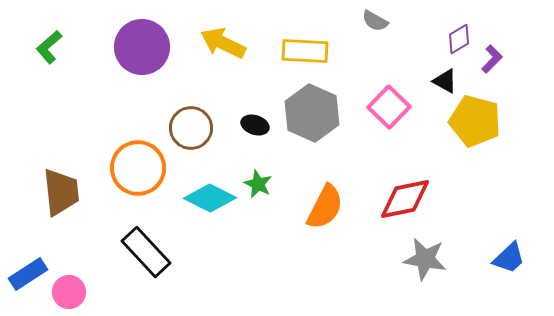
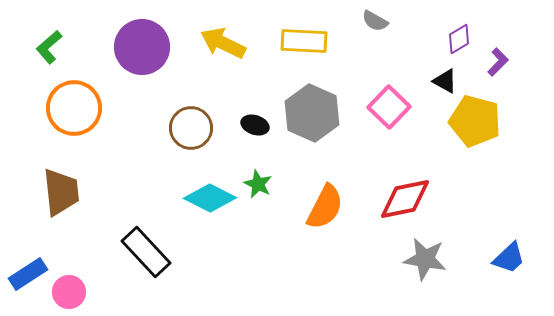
yellow rectangle: moved 1 px left, 10 px up
purple L-shape: moved 6 px right, 3 px down
orange circle: moved 64 px left, 60 px up
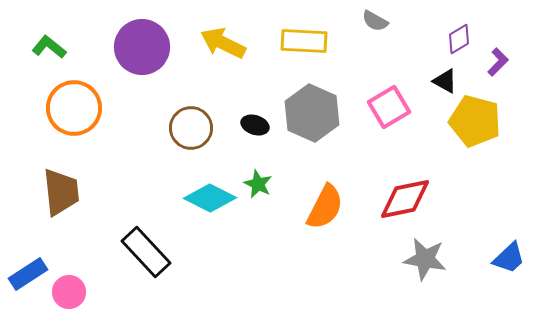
green L-shape: rotated 80 degrees clockwise
pink square: rotated 15 degrees clockwise
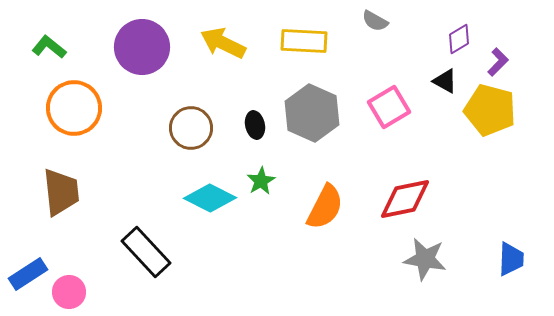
yellow pentagon: moved 15 px right, 11 px up
black ellipse: rotated 60 degrees clockwise
green star: moved 3 px right, 3 px up; rotated 16 degrees clockwise
blue trapezoid: moved 2 px right, 1 px down; rotated 45 degrees counterclockwise
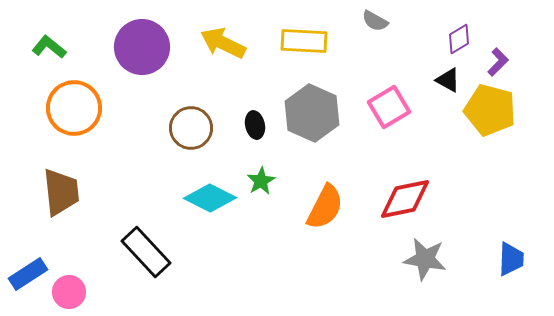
black triangle: moved 3 px right, 1 px up
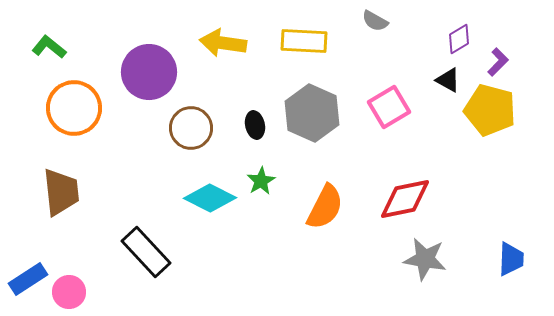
yellow arrow: rotated 18 degrees counterclockwise
purple circle: moved 7 px right, 25 px down
blue rectangle: moved 5 px down
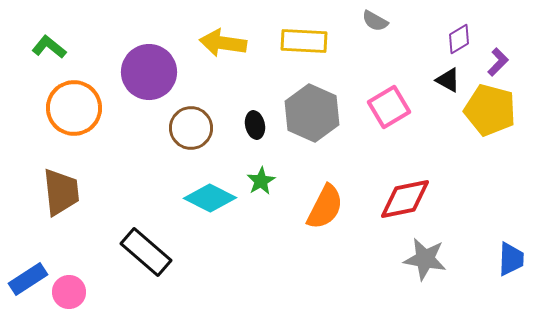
black rectangle: rotated 6 degrees counterclockwise
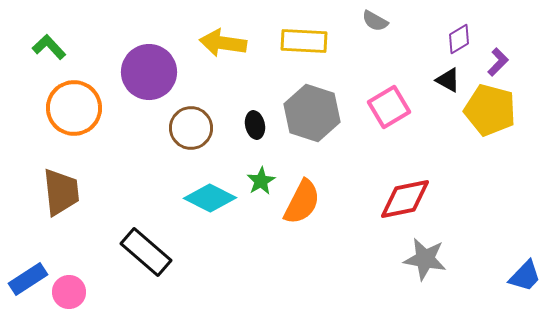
green L-shape: rotated 8 degrees clockwise
gray hexagon: rotated 6 degrees counterclockwise
orange semicircle: moved 23 px left, 5 px up
blue trapezoid: moved 14 px right, 17 px down; rotated 42 degrees clockwise
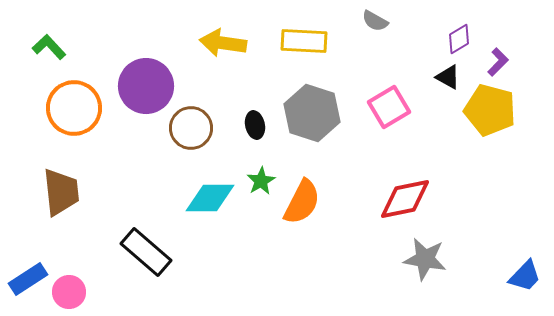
purple circle: moved 3 px left, 14 px down
black triangle: moved 3 px up
cyan diamond: rotated 27 degrees counterclockwise
